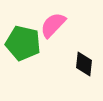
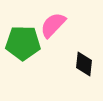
green pentagon: rotated 12 degrees counterclockwise
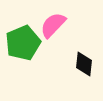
green pentagon: rotated 24 degrees counterclockwise
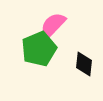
green pentagon: moved 16 px right, 6 px down
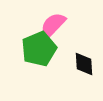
black diamond: rotated 10 degrees counterclockwise
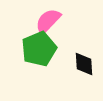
pink semicircle: moved 5 px left, 4 px up
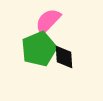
black diamond: moved 20 px left, 7 px up
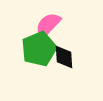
pink semicircle: moved 4 px down
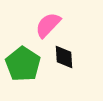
green pentagon: moved 16 px left, 15 px down; rotated 16 degrees counterclockwise
